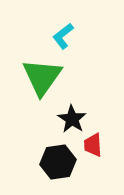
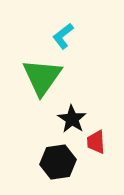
red trapezoid: moved 3 px right, 3 px up
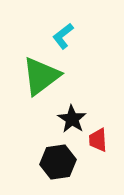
green triangle: moved 1 px left, 1 px up; rotated 18 degrees clockwise
red trapezoid: moved 2 px right, 2 px up
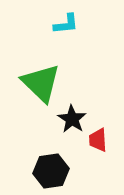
cyan L-shape: moved 3 px right, 12 px up; rotated 148 degrees counterclockwise
green triangle: moved 7 px down; rotated 39 degrees counterclockwise
black hexagon: moved 7 px left, 9 px down
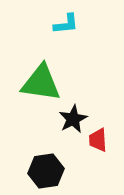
green triangle: rotated 36 degrees counterclockwise
black star: moved 1 px right; rotated 12 degrees clockwise
black hexagon: moved 5 px left
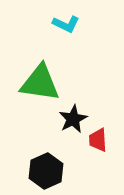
cyan L-shape: rotated 32 degrees clockwise
green triangle: moved 1 px left
black hexagon: rotated 16 degrees counterclockwise
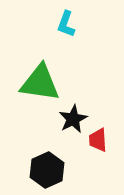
cyan L-shape: rotated 84 degrees clockwise
black hexagon: moved 1 px right, 1 px up
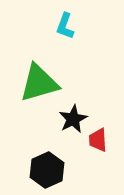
cyan L-shape: moved 1 px left, 2 px down
green triangle: moved 1 px left; rotated 24 degrees counterclockwise
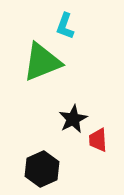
green triangle: moved 3 px right, 21 px up; rotated 6 degrees counterclockwise
black hexagon: moved 5 px left, 1 px up
